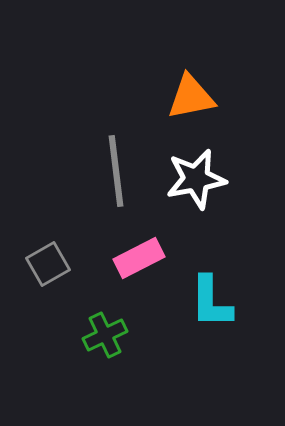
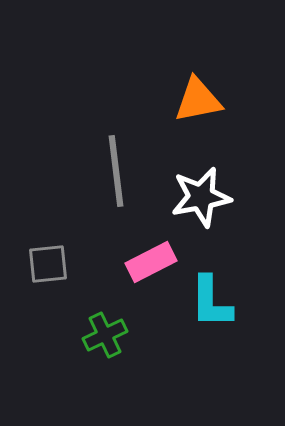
orange triangle: moved 7 px right, 3 px down
white star: moved 5 px right, 18 px down
pink rectangle: moved 12 px right, 4 px down
gray square: rotated 24 degrees clockwise
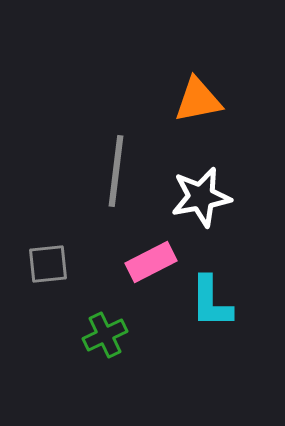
gray line: rotated 14 degrees clockwise
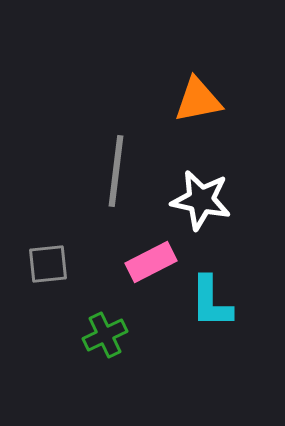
white star: moved 3 px down; rotated 22 degrees clockwise
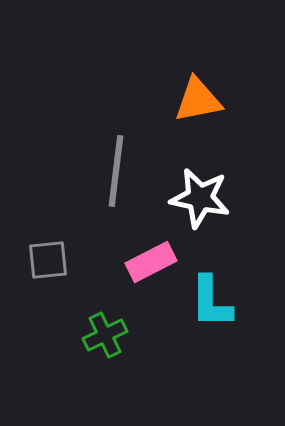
white star: moved 1 px left, 2 px up
gray square: moved 4 px up
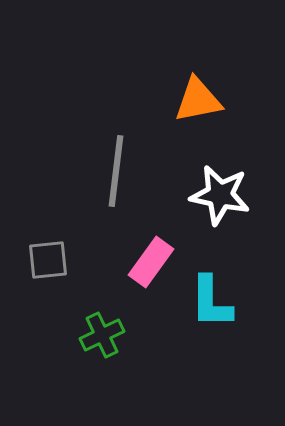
white star: moved 20 px right, 3 px up
pink rectangle: rotated 27 degrees counterclockwise
green cross: moved 3 px left
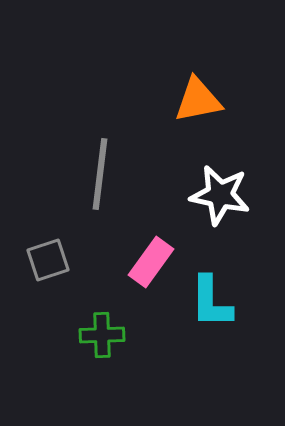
gray line: moved 16 px left, 3 px down
gray square: rotated 12 degrees counterclockwise
green cross: rotated 24 degrees clockwise
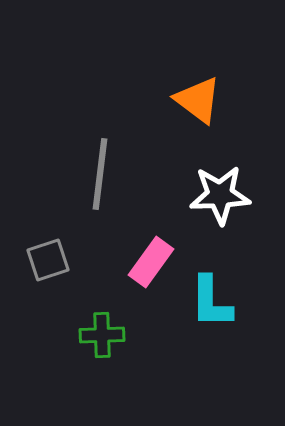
orange triangle: rotated 48 degrees clockwise
white star: rotated 14 degrees counterclockwise
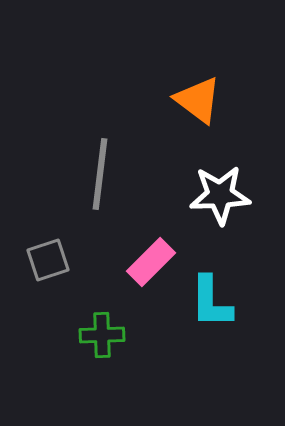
pink rectangle: rotated 9 degrees clockwise
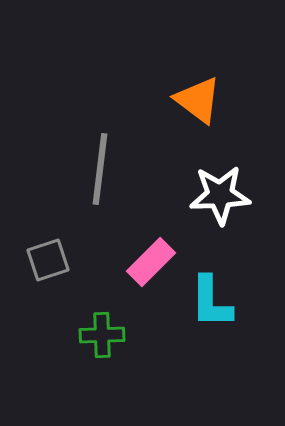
gray line: moved 5 px up
